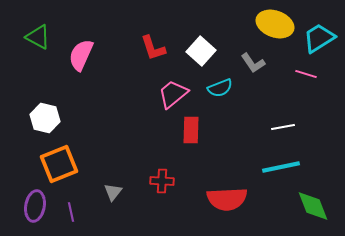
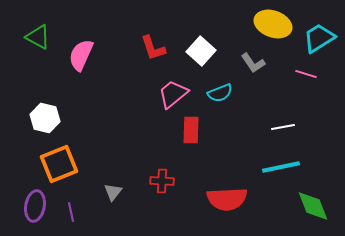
yellow ellipse: moved 2 px left
cyan semicircle: moved 5 px down
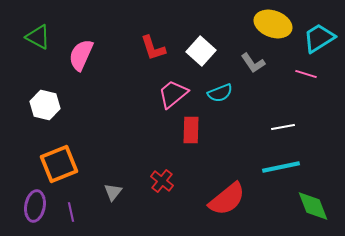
white hexagon: moved 13 px up
red cross: rotated 35 degrees clockwise
red semicircle: rotated 36 degrees counterclockwise
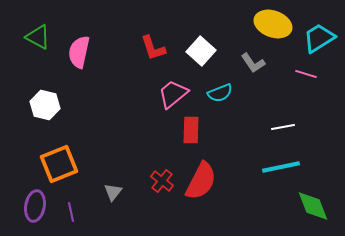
pink semicircle: moved 2 px left, 3 px up; rotated 12 degrees counterclockwise
red semicircle: moved 26 px left, 18 px up; rotated 24 degrees counterclockwise
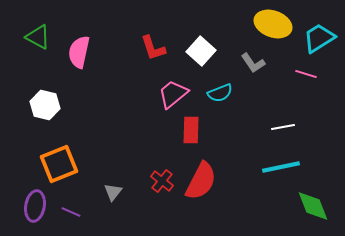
purple line: rotated 54 degrees counterclockwise
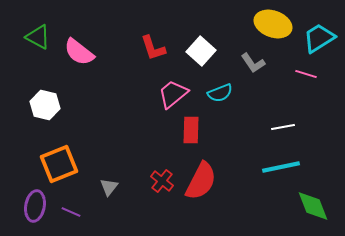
pink semicircle: rotated 64 degrees counterclockwise
gray triangle: moved 4 px left, 5 px up
